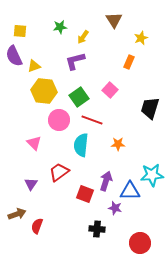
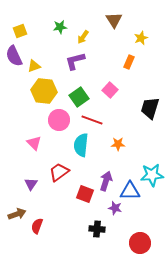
yellow square: rotated 24 degrees counterclockwise
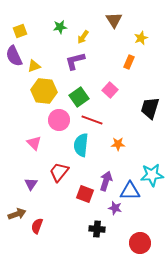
red trapezoid: rotated 15 degrees counterclockwise
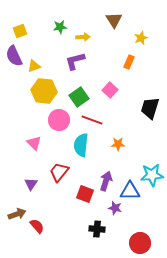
yellow arrow: rotated 128 degrees counterclockwise
red semicircle: rotated 119 degrees clockwise
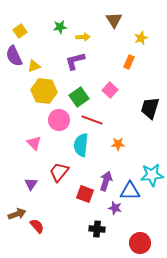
yellow square: rotated 16 degrees counterclockwise
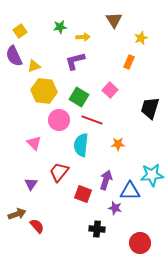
green square: rotated 24 degrees counterclockwise
purple arrow: moved 1 px up
red square: moved 2 px left
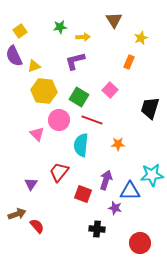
pink triangle: moved 3 px right, 9 px up
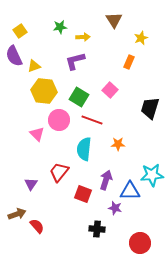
cyan semicircle: moved 3 px right, 4 px down
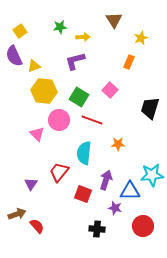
cyan semicircle: moved 4 px down
red circle: moved 3 px right, 17 px up
